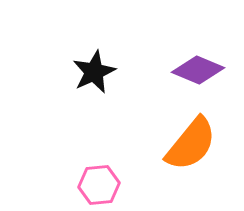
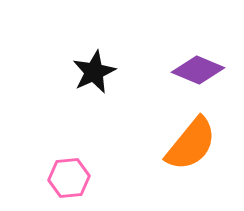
pink hexagon: moved 30 px left, 7 px up
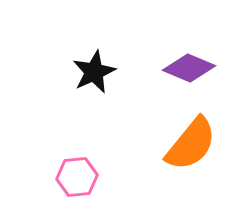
purple diamond: moved 9 px left, 2 px up
pink hexagon: moved 8 px right, 1 px up
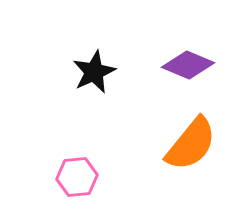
purple diamond: moved 1 px left, 3 px up
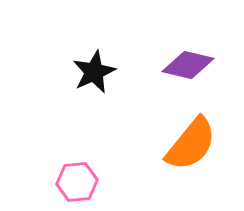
purple diamond: rotated 9 degrees counterclockwise
pink hexagon: moved 5 px down
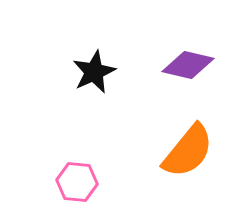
orange semicircle: moved 3 px left, 7 px down
pink hexagon: rotated 12 degrees clockwise
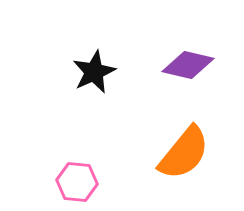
orange semicircle: moved 4 px left, 2 px down
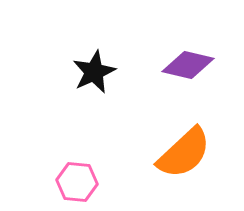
orange semicircle: rotated 8 degrees clockwise
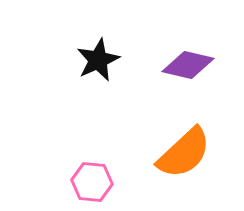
black star: moved 4 px right, 12 px up
pink hexagon: moved 15 px right
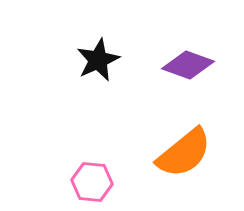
purple diamond: rotated 6 degrees clockwise
orange semicircle: rotated 4 degrees clockwise
